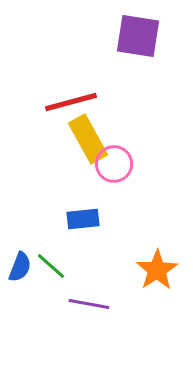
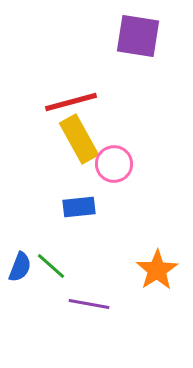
yellow rectangle: moved 9 px left
blue rectangle: moved 4 px left, 12 px up
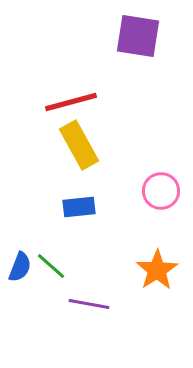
yellow rectangle: moved 6 px down
pink circle: moved 47 px right, 27 px down
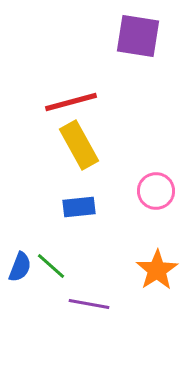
pink circle: moved 5 px left
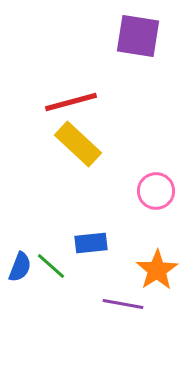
yellow rectangle: moved 1 px left, 1 px up; rotated 18 degrees counterclockwise
blue rectangle: moved 12 px right, 36 px down
purple line: moved 34 px right
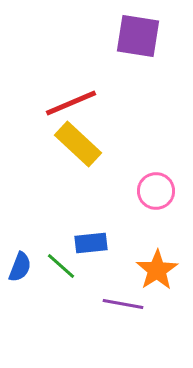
red line: moved 1 px down; rotated 8 degrees counterclockwise
green line: moved 10 px right
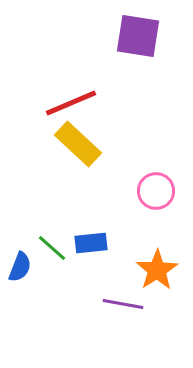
green line: moved 9 px left, 18 px up
